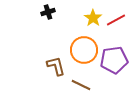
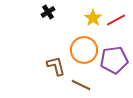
black cross: rotated 16 degrees counterclockwise
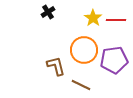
red line: rotated 30 degrees clockwise
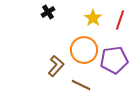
red line: moved 4 px right; rotated 72 degrees counterclockwise
brown L-shape: rotated 55 degrees clockwise
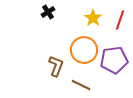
brown L-shape: rotated 20 degrees counterclockwise
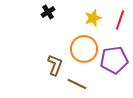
yellow star: rotated 18 degrees clockwise
orange circle: moved 1 px up
brown L-shape: moved 1 px left, 1 px up
brown line: moved 4 px left, 1 px up
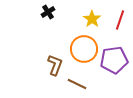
yellow star: moved 1 px left, 1 px down; rotated 18 degrees counterclockwise
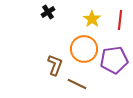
red line: rotated 12 degrees counterclockwise
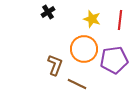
yellow star: rotated 18 degrees counterclockwise
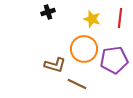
black cross: rotated 16 degrees clockwise
red line: moved 2 px up
brown L-shape: rotated 85 degrees clockwise
